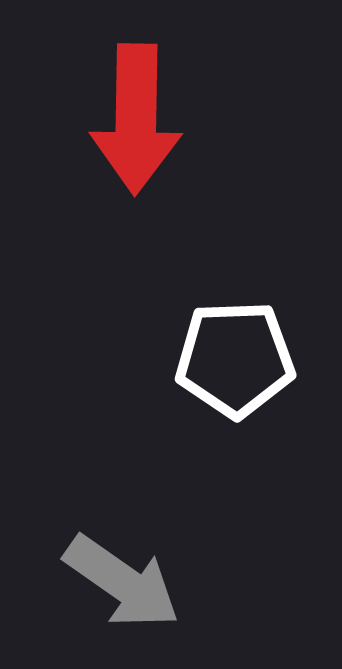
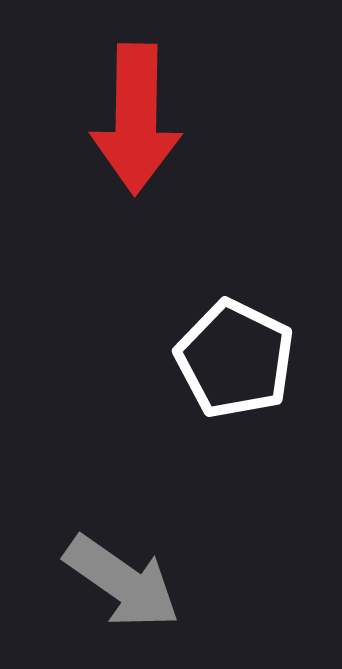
white pentagon: rotated 28 degrees clockwise
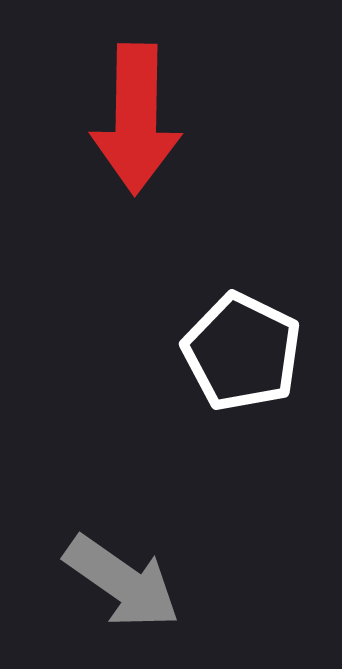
white pentagon: moved 7 px right, 7 px up
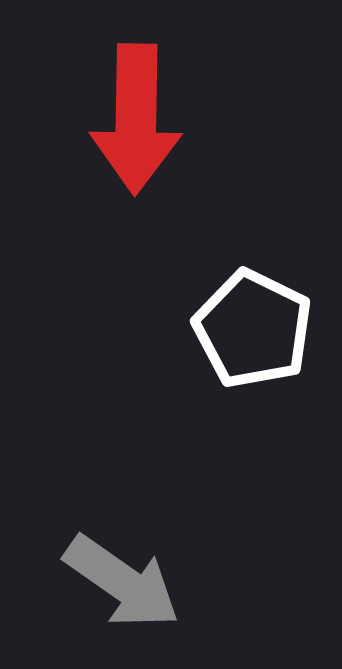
white pentagon: moved 11 px right, 23 px up
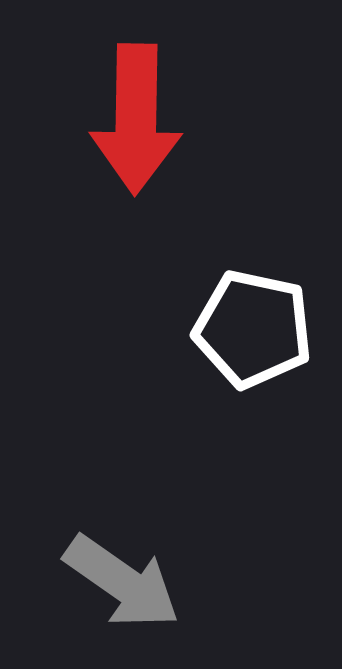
white pentagon: rotated 14 degrees counterclockwise
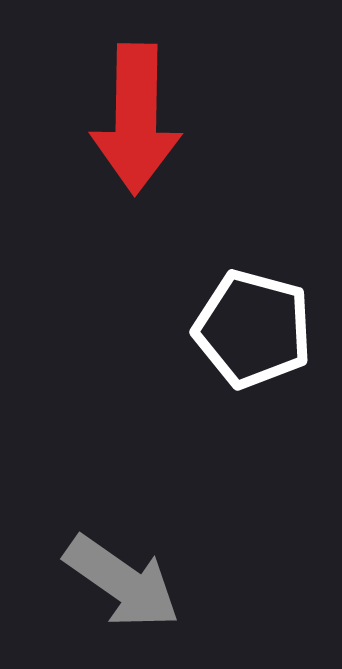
white pentagon: rotated 3 degrees clockwise
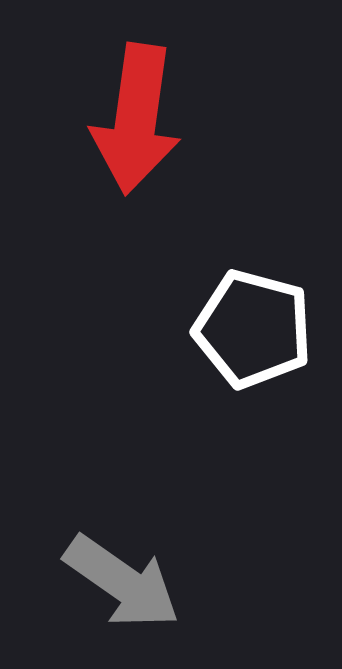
red arrow: rotated 7 degrees clockwise
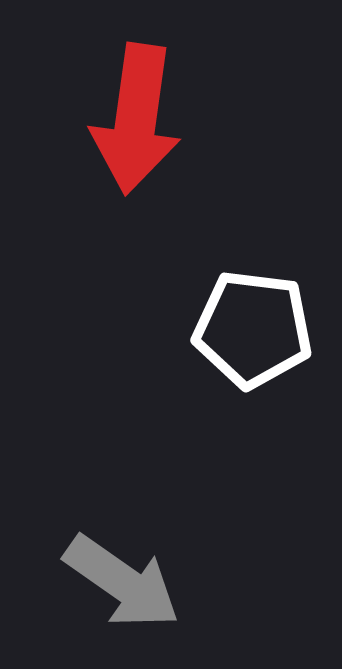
white pentagon: rotated 8 degrees counterclockwise
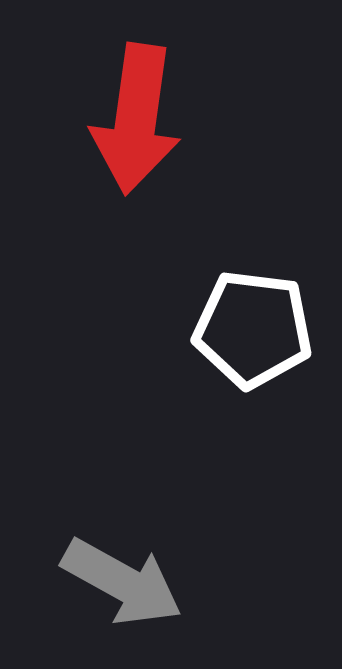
gray arrow: rotated 6 degrees counterclockwise
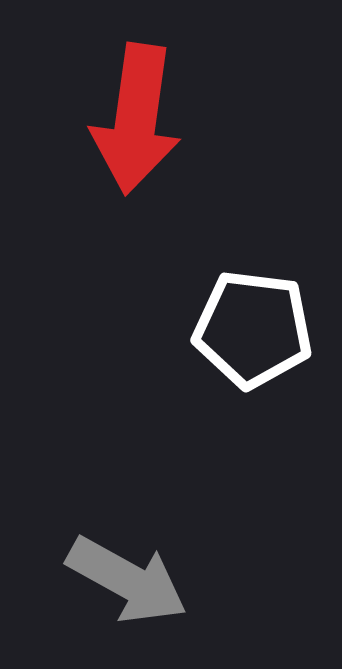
gray arrow: moved 5 px right, 2 px up
